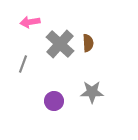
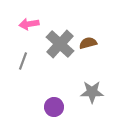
pink arrow: moved 1 px left, 2 px down
brown semicircle: rotated 102 degrees counterclockwise
gray line: moved 3 px up
purple circle: moved 6 px down
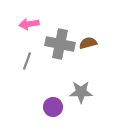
gray cross: rotated 32 degrees counterclockwise
gray line: moved 4 px right
gray star: moved 11 px left
purple circle: moved 1 px left
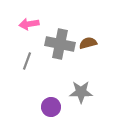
purple circle: moved 2 px left
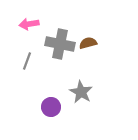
gray star: rotated 30 degrees clockwise
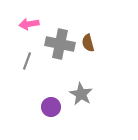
brown semicircle: rotated 90 degrees counterclockwise
gray star: moved 2 px down
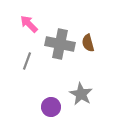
pink arrow: rotated 54 degrees clockwise
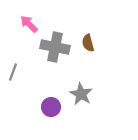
gray cross: moved 5 px left, 3 px down
gray line: moved 14 px left, 11 px down
